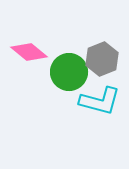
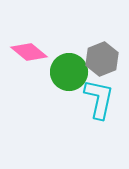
cyan L-shape: moved 1 px left, 2 px up; rotated 93 degrees counterclockwise
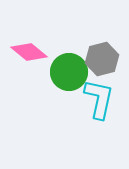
gray hexagon: rotated 8 degrees clockwise
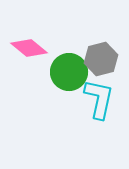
pink diamond: moved 4 px up
gray hexagon: moved 1 px left
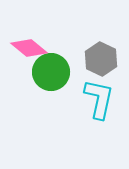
gray hexagon: rotated 20 degrees counterclockwise
green circle: moved 18 px left
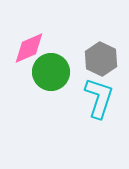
pink diamond: rotated 63 degrees counterclockwise
cyan L-shape: moved 1 px up; rotated 6 degrees clockwise
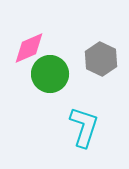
green circle: moved 1 px left, 2 px down
cyan L-shape: moved 15 px left, 29 px down
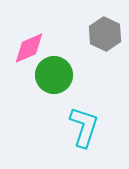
gray hexagon: moved 4 px right, 25 px up
green circle: moved 4 px right, 1 px down
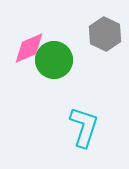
green circle: moved 15 px up
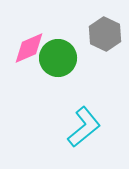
green circle: moved 4 px right, 2 px up
cyan L-shape: rotated 33 degrees clockwise
